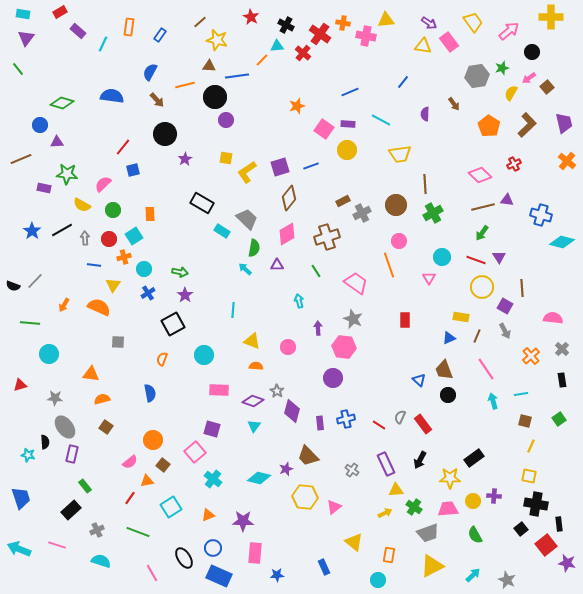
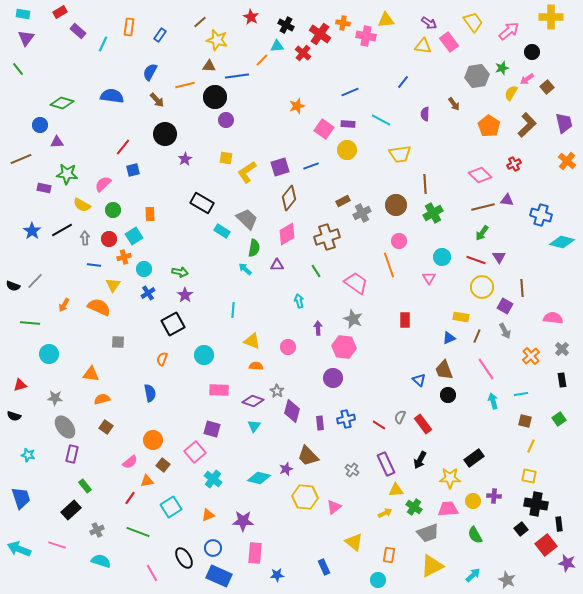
pink arrow at (529, 78): moved 2 px left, 1 px down
black semicircle at (45, 442): moved 31 px left, 26 px up; rotated 112 degrees clockwise
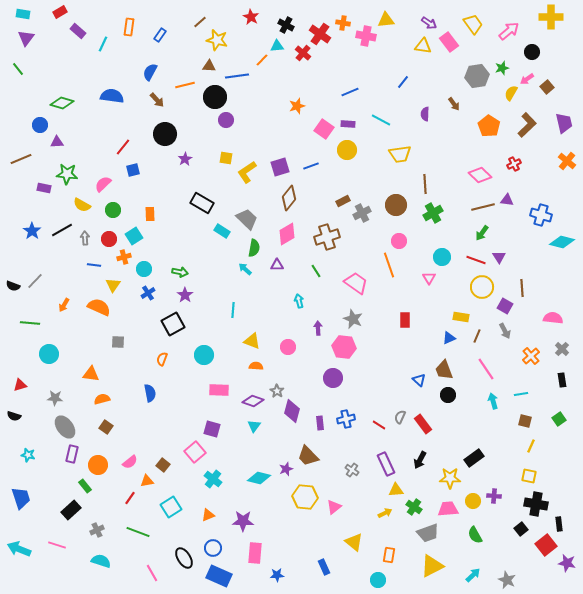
yellow trapezoid at (473, 22): moved 2 px down
orange circle at (153, 440): moved 55 px left, 25 px down
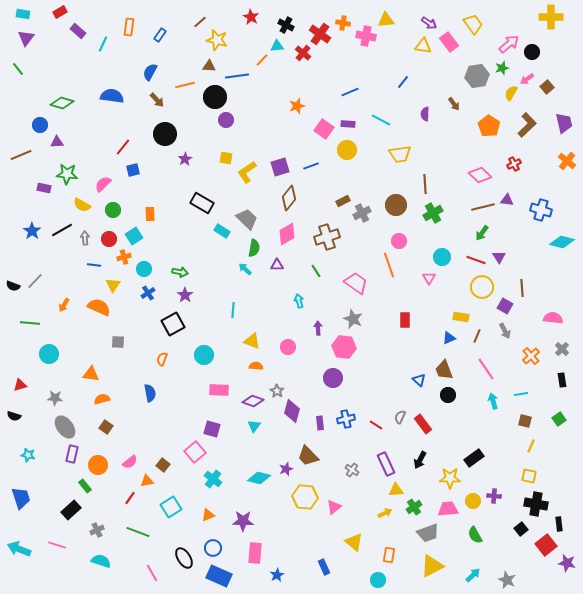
pink arrow at (509, 31): moved 13 px down
brown line at (21, 159): moved 4 px up
blue cross at (541, 215): moved 5 px up
red line at (379, 425): moved 3 px left
green cross at (414, 507): rotated 21 degrees clockwise
blue star at (277, 575): rotated 24 degrees counterclockwise
